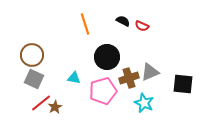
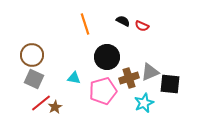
black square: moved 13 px left
cyan star: rotated 24 degrees clockwise
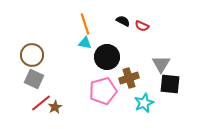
gray triangle: moved 11 px right, 8 px up; rotated 36 degrees counterclockwise
cyan triangle: moved 11 px right, 35 px up
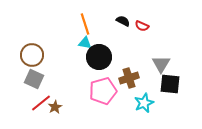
black circle: moved 8 px left
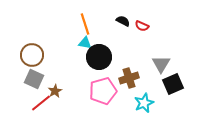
black square: moved 3 px right; rotated 30 degrees counterclockwise
brown star: moved 16 px up
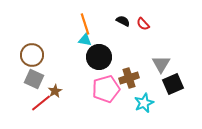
red semicircle: moved 1 px right, 2 px up; rotated 24 degrees clockwise
cyan triangle: moved 3 px up
pink pentagon: moved 3 px right, 2 px up
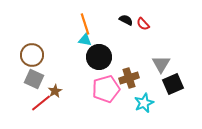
black semicircle: moved 3 px right, 1 px up
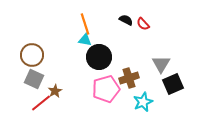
cyan star: moved 1 px left, 1 px up
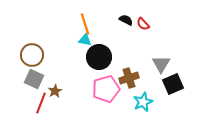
red line: rotated 30 degrees counterclockwise
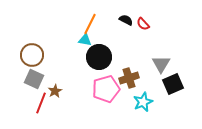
orange line: moved 5 px right; rotated 45 degrees clockwise
